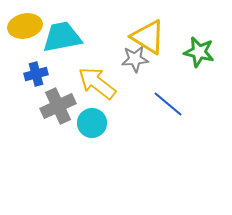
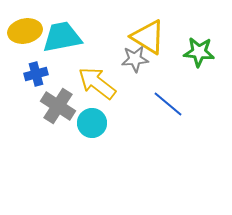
yellow ellipse: moved 5 px down
green star: rotated 8 degrees counterclockwise
gray cross: rotated 32 degrees counterclockwise
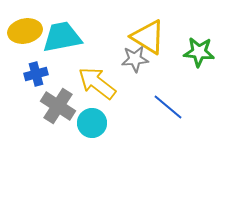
blue line: moved 3 px down
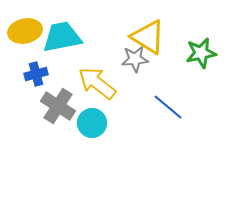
green star: moved 2 px right, 1 px down; rotated 16 degrees counterclockwise
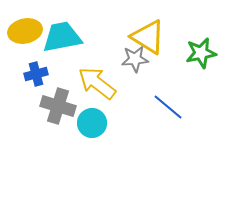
gray cross: rotated 16 degrees counterclockwise
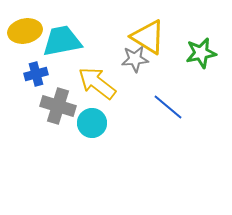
cyan trapezoid: moved 4 px down
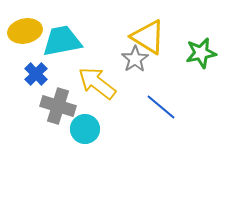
gray star: rotated 28 degrees counterclockwise
blue cross: rotated 30 degrees counterclockwise
blue line: moved 7 px left
cyan circle: moved 7 px left, 6 px down
